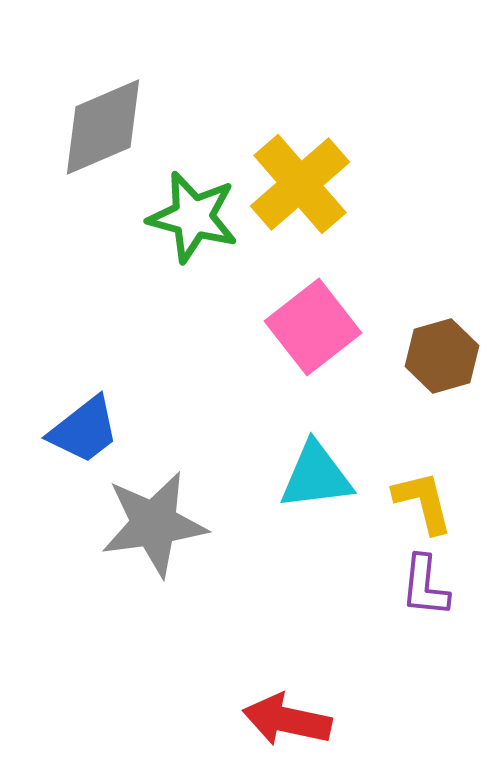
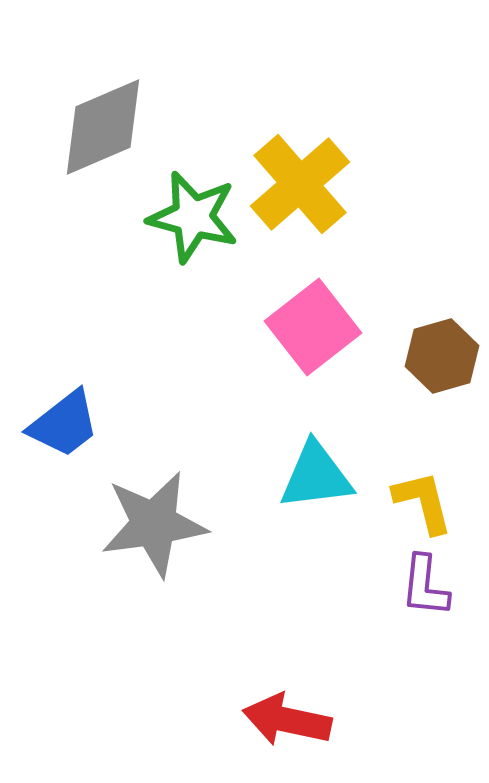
blue trapezoid: moved 20 px left, 6 px up
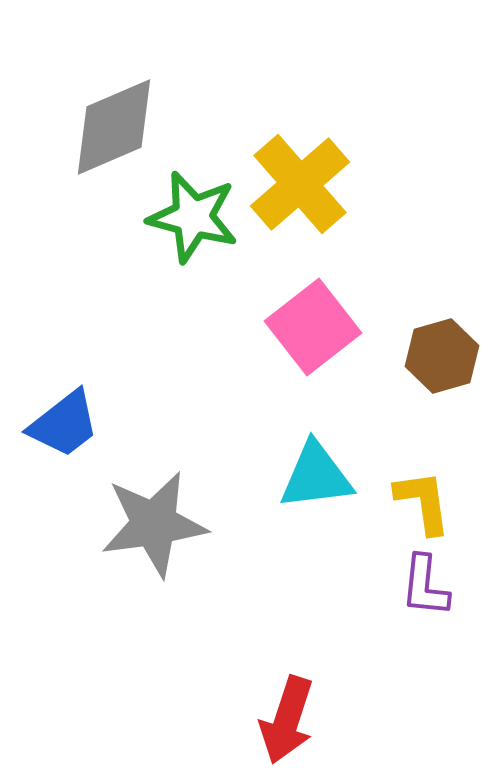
gray diamond: moved 11 px right
yellow L-shape: rotated 6 degrees clockwise
red arrow: rotated 84 degrees counterclockwise
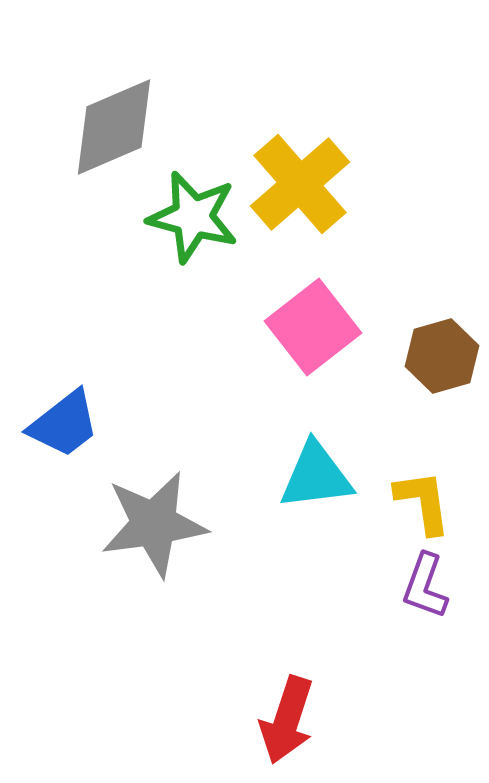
purple L-shape: rotated 14 degrees clockwise
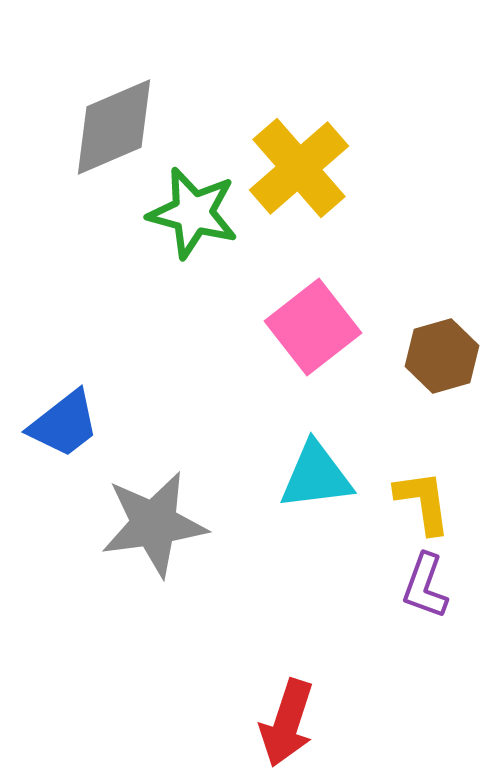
yellow cross: moved 1 px left, 16 px up
green star: moved 4 px up
red arrow: moved 3 px down
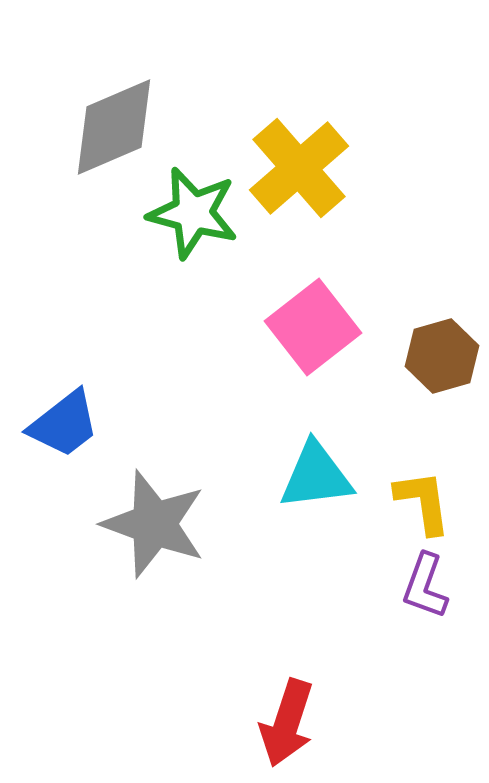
gray star: rotated 28 degrees clockwise
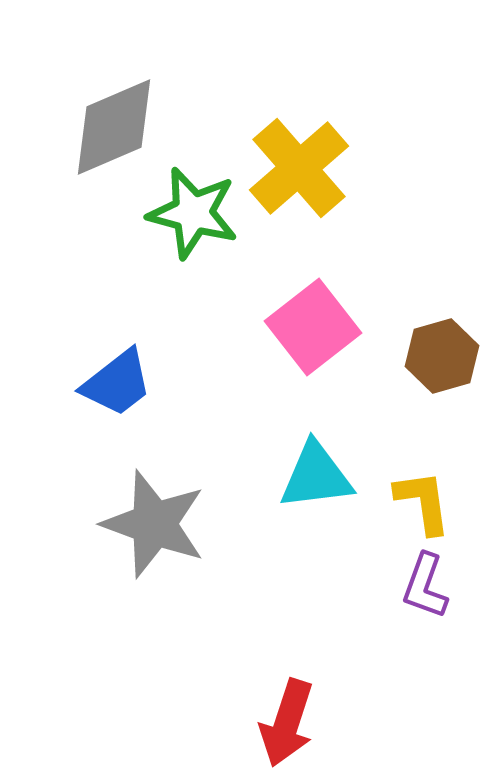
blue trapezoid: moved 53 px right, 41 px up
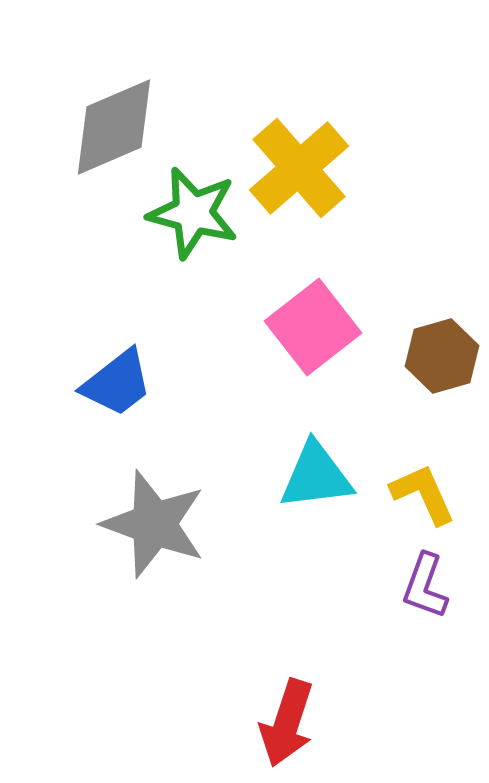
yellow L-shape: moved 8 px up; rotated 16 degrees counterclockwise
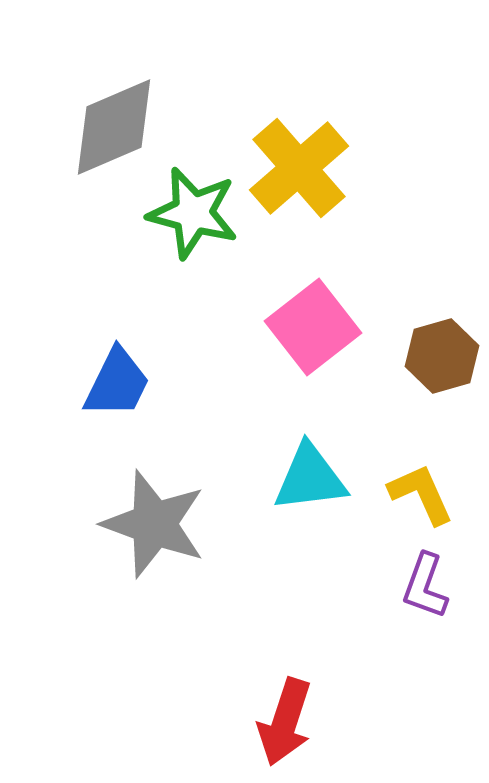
blue trapezoid: rotated 26 degrees counterclockwise
cyan triangle: moved 6 px left, 2 px down
yellow L-shape: moved 2 px left
red arrow: moved 2 px left, 1 px up
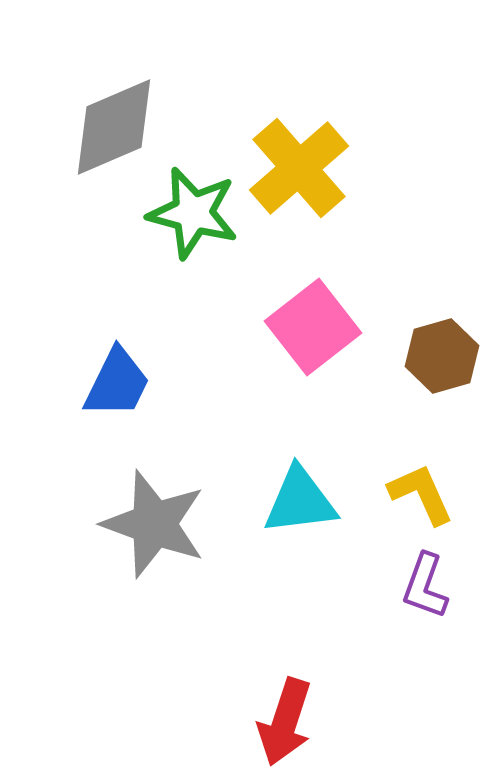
cyan triangle: moved 10 px left, 23 px down
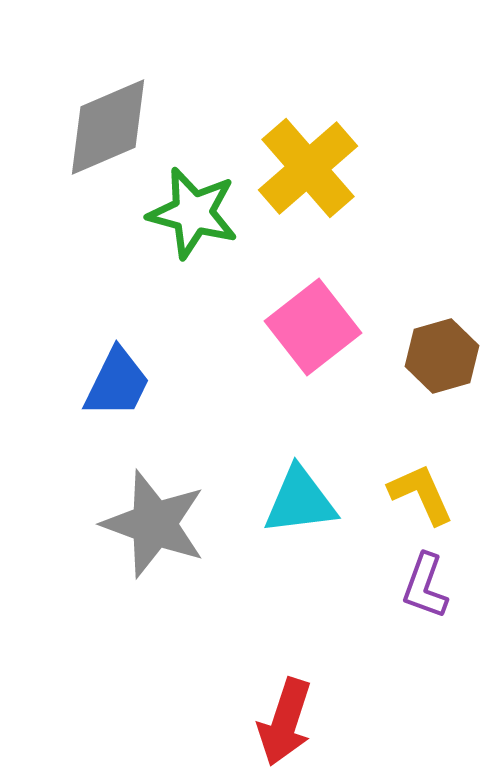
gray diamond: moved 6 px left
yellow cross: moved 9 px right
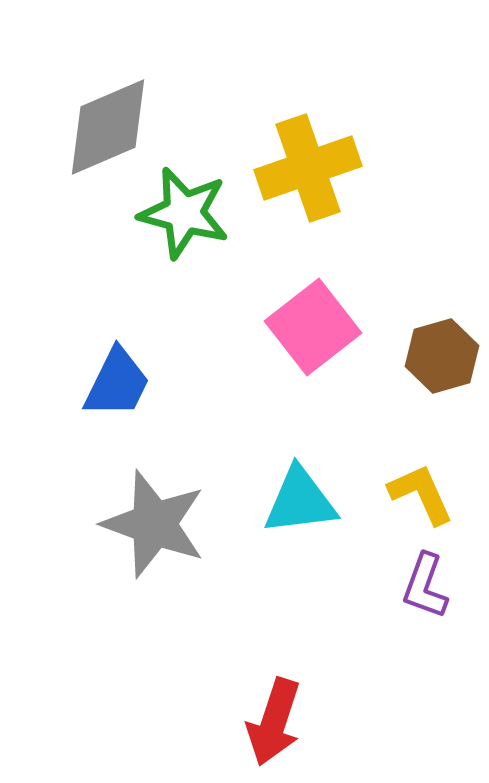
yellow cross: rotated 22 degrees clockwise
green star: moved 9 px left
red arrow: moved 11 px left
